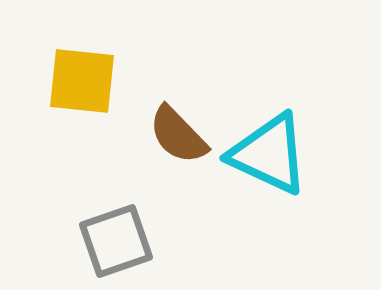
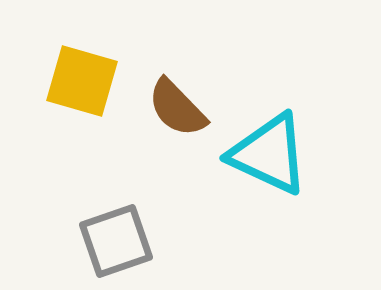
yellow square: rotated 10 degrees clockwise
brown semicircle: moved 1 px left, 27 px up
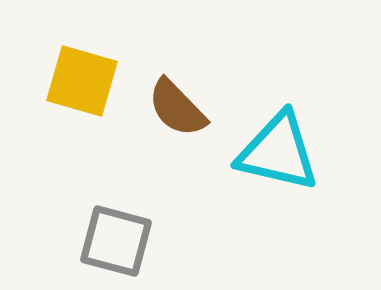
cyan triangle: moved 9 px right, 2 px up; rotated 12 degrees counterclockwise
gray square: rotated 34 degrees clockwise
